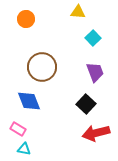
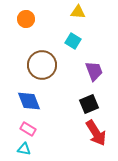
cyan square: moved 20 px left, 3 px down; rotated 14 degrees counterclockwise
brown circle: moved 2 px up
purple trapezoid: moved 1 px left, 1 px up
black square: moved 3 px right; rotated 24 degrees clockwise
pink rectangle: moved 10 px right
red arrow: rotated 108 degrees counterclockwise
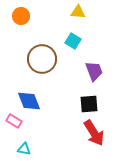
orange circle: moved 5 px left, 3 px up
brown circle: moved 6 px up
black square: rotated 18 degrees clockwise
pink rectangle: moved 14 px left, 8 px up
red arrow: moved 2 px left
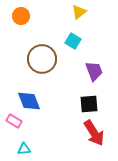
yellow triangle: moved 1 px right; rotated 42 degrees counterclockwise
cyan triangle: rotated 16 degrees counterclockwise
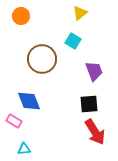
yellow triangle: moved 1 px right, 1 px down
red arrow: moved 1 px right, 1 px up
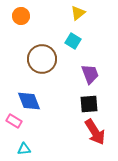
yellow triangle: moved 2 px left
purple trapezoid: moved 4 px left, 3 px down
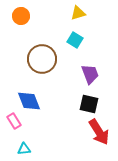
yellow triangle: rotated 21 degrees clockwise
cyan square: moved 2 px right, 1 px up
black square: rotated 18 degrees clockwise
pink rectangle: rotated 28 degrees clockwise
red arrow: moved 4 px right
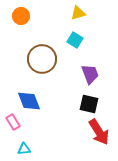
pink rectangle: moved 1 px left, 1 px down
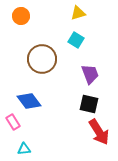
cyan square: moved 1 px right
blue diamond: rotated 15 degrees counterclockwise
